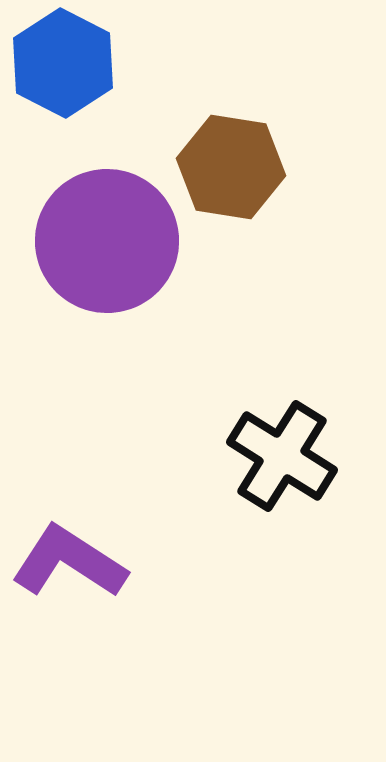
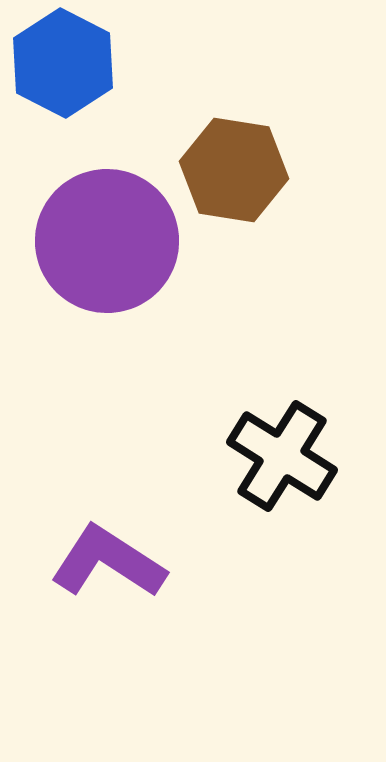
brown hexagon: moved 3 px right, 3 px down
purple L-shape: moved 39 px right
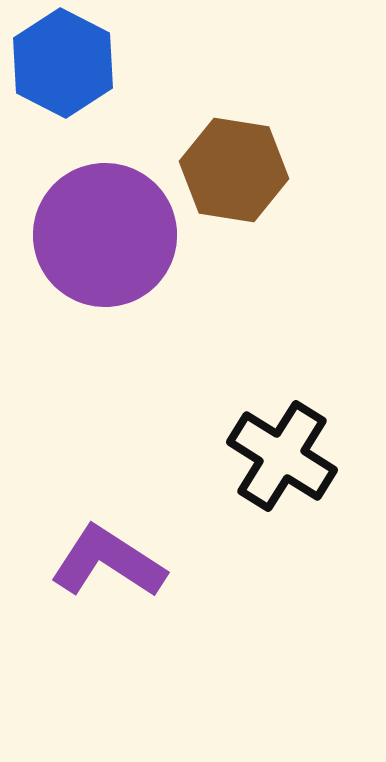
purple circle: moved 2 px left, 6 px up
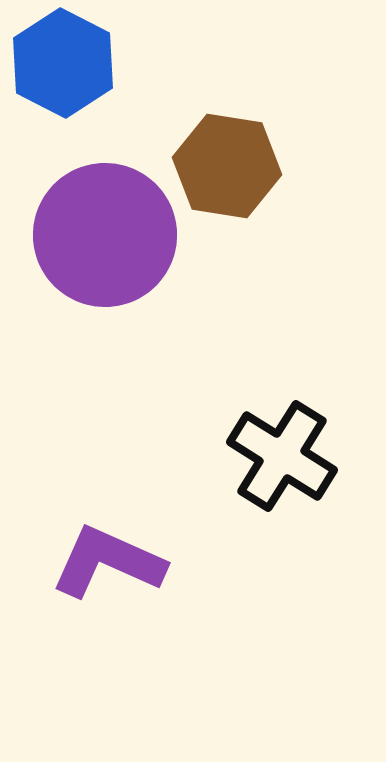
brown hexagon: moved 7 px left, 4 px up
purple L-shape: rotated 9 degrees counterclockwise
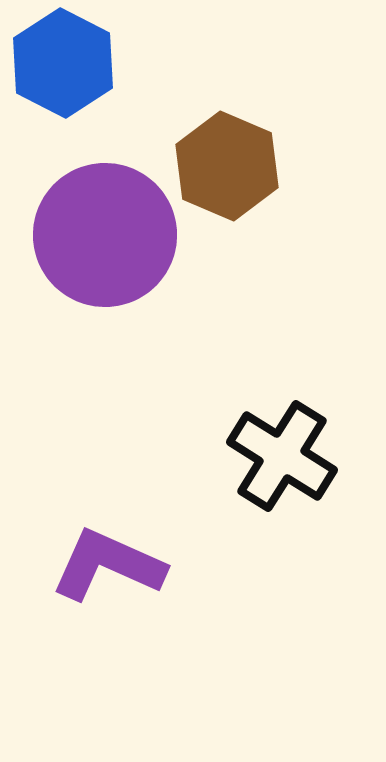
brown hexagon: rotated 14 degrees clockwise
purple L-shape: moved 3 px down
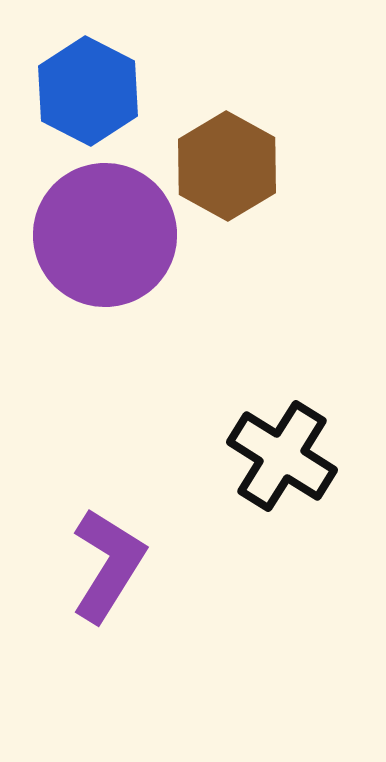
blue hexagon: moved 25 px right, 28 px down
brown hexagon: rotated 6 degrees clockwise
purple L-shape: rotated 98 degrees clockwise
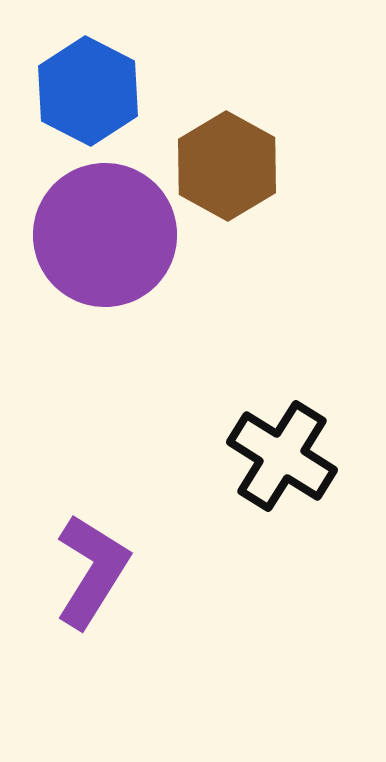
purple L-shape: moved 16 px left, 6 px down
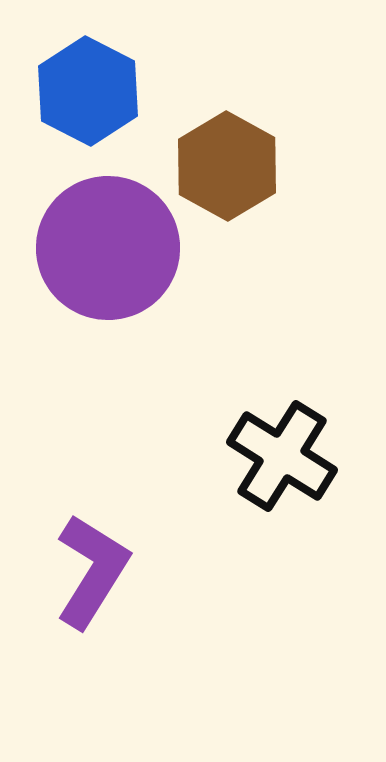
purple circle: moved 3 px right, 13 px down
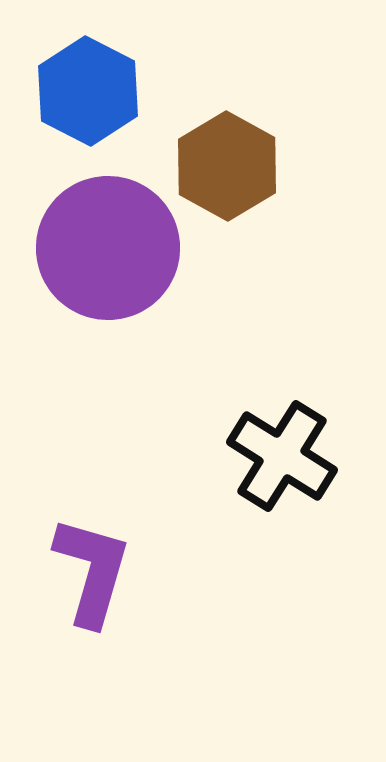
purple L-shape: rotated 16 degrees counterclockwise
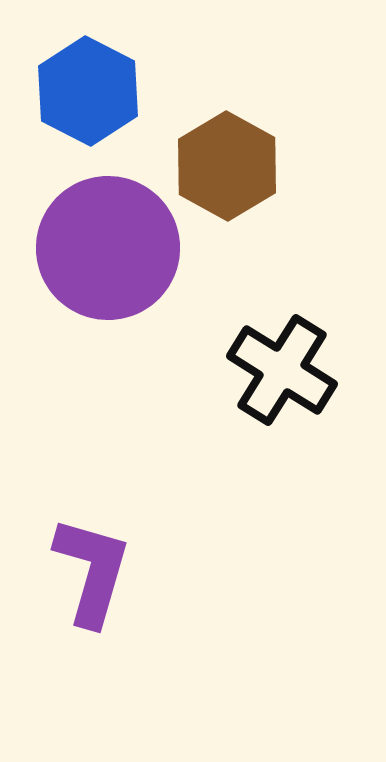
black cross: moved 86 px up
